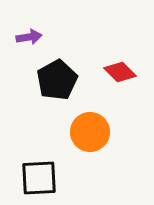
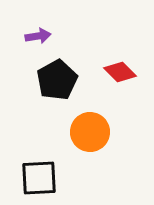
purple arrow: moved 9 px right, 1 px up
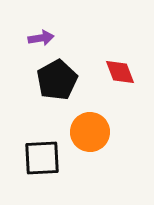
purple arrow: moved 3 px right, 2 px down
red diamond: rotated 24 degrees clockwise
black square: moved 3 px right, 20 px up
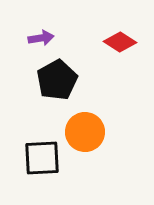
red diamond: moved 30 px up; rotated 36 degrees counterclockwise
orange circle: moved 5 px left
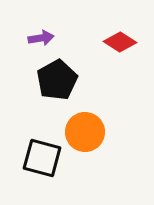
black square: rotated 18 degrees clockwise
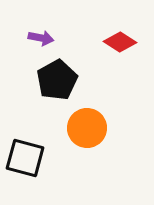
purple arrow: rotated 20 degrees clockwise
orange circle: moved 2 px right, 4 px up
black square: moved 17 px left
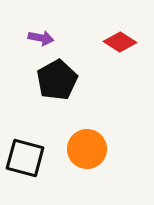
orange circle: moved 21 px down
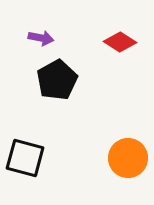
orange circle: moved 41 px right, 9 px down
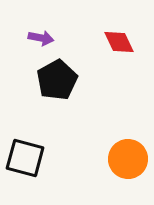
red diamond: moved 1 px left; rotated 32 degrees clockwise
orange circle: moved 1 px down
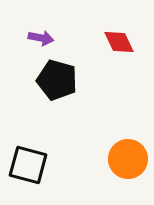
black pentagon: rotated 27 degrees counterclockwise
black square: moved 3 px right, 7 px down
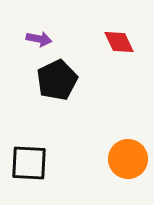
purple arrow: moved 2 px left, 1 px down
black pentagon: rotated 30 degrees clockwise
black square: moved 1 px right, 2 px up; rotated 12 degrees counterclockwise
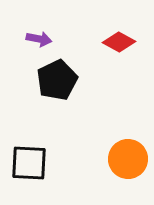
red diamond: rotated 36 degrees counterclockwise
